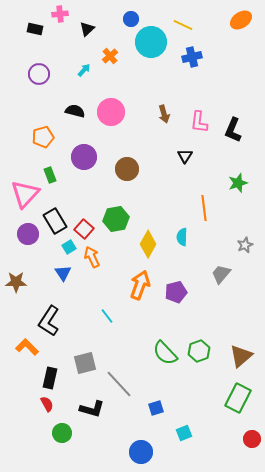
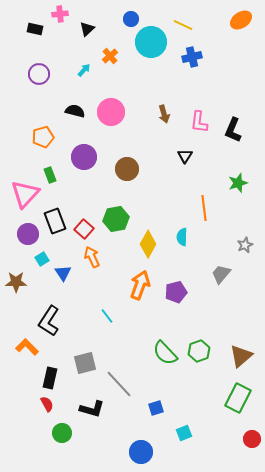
black rectangle at (55, 221): rotated 10 degrees clockwise
cyan square at (69, 247): moved 27 px left, 12 px down
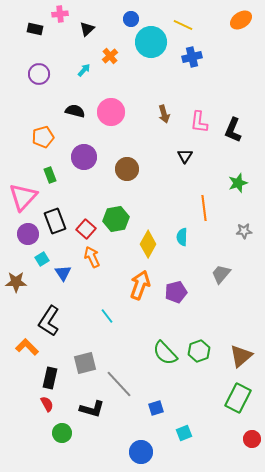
pink triangle at (25, 194): moved 2 px left, 3 px down
red square at (84, 229): moved 2 px right
gray star at (245, 245): moved 1 px left, 14 px up; rotated 21 degrees clockwise
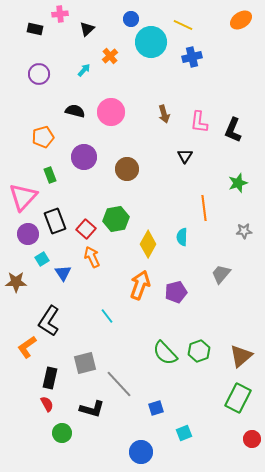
orange L-shape at (27, 347): rotated 80 degrees counterclockwise
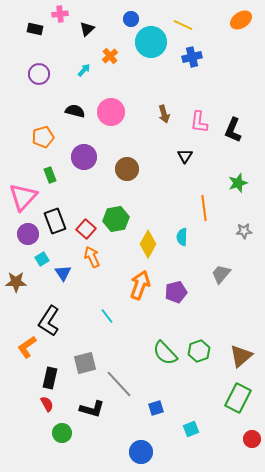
cyan square at (184, 433): moved 7 px right, 4 px up
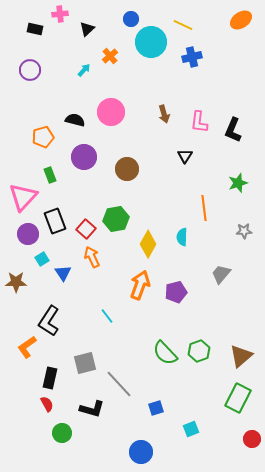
purple circle at (39, 74): moved 9 px left, 4 px up
black semicircle at (75, 111): moved 9 px down
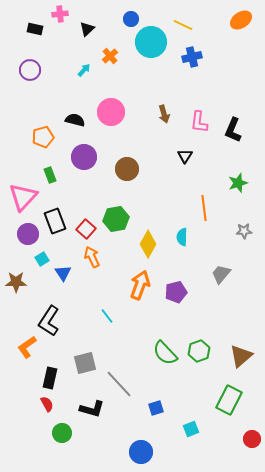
green rectangle at (238, 398): moved 9 px left, 2 px down
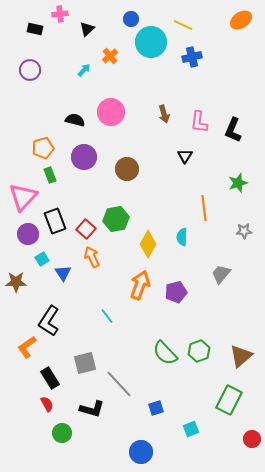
orange pentagon at (43, 137): moved 11 px down
black rectangle at (50, 378): rotated 45 degrees counterclockwise
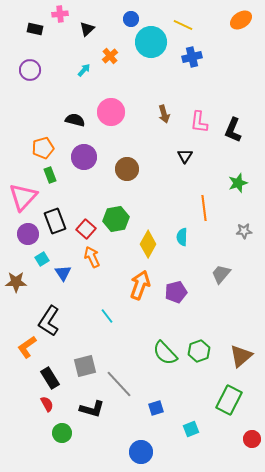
gray square at (85, 363): moved 3 px down
